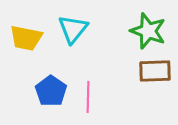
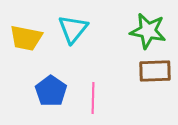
green star: rotated 9 degrees counterclockwise
pink line: moved 5 px right, 1 px down
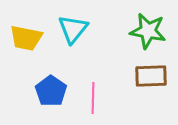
brown rectangle: moved 4 px left, 5 px down
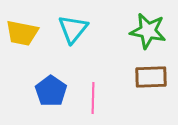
yellow trapezoid: moved 4 px left, 5 px up
brown rectangle: moved 1 px down
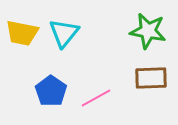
cyan triangle: moved 9 px left, 4 px down
brown rectangle: moved 1 px down
pink line: moved 3 px right; rotated 60 degrees clockwise
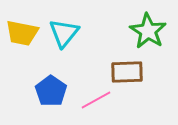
green star: rotated 21 degrees clockwise
brown rectangle: moved 24 px left, 6 px up
pink line: moved 2 px down
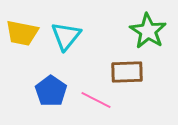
cyan triangle: moved 2 px right, 3 px down
pink line: rotated 56 degrees clockwise
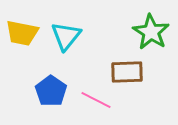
green star: moved 3 px right, 1 px down
